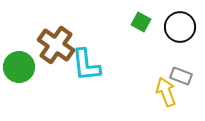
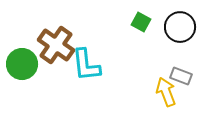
green circle: moved 3 px right, 3 px up
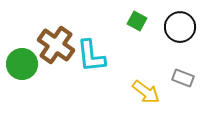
green square: moved 4 px left, 1 px up
cyan L-shape: moved 5 px right, 9 px up
gray rectangle: moved 2 px right, 2 px down
yellow arrow: moved 20 px left; rotated 148 degrees clockwise
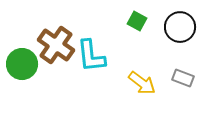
yellow arrow: moved 4 px left, 9 px up
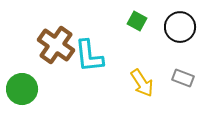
cyan L-shape: moved 2 px left
green circle: moved 25 px down
yellow arrow: rotated 20 degrees clockwise
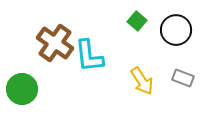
green square: rotated 12 degrees clockwise
black circle: moved 4 px left, 3 px down
brown cross: moved 1 px left, 2 px up
yellow arrow: moved 2 px up
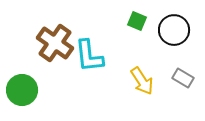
green square: rotated 18 degrees counterclockwise
black circle: moved 2 px left
gray rectangle: rotated 10 degrees clockwise
green circle: moved 1 px down
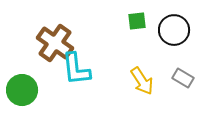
green square: rotated 30 degrees counterclockwise
cyan L-shape: moved 13 px left, 13 px down
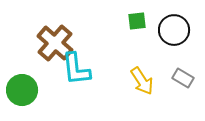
brown cross: rotated 6 degrees clockwise
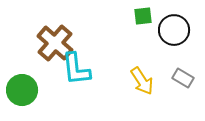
green square: moved 6 px right, 5 px up
